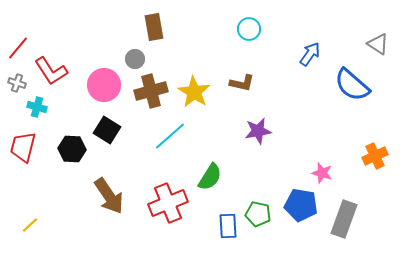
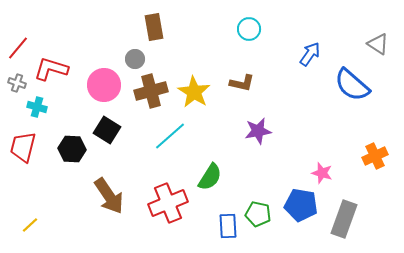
red L-shape: moved 2 px up; rotated 140 degrees clockwise
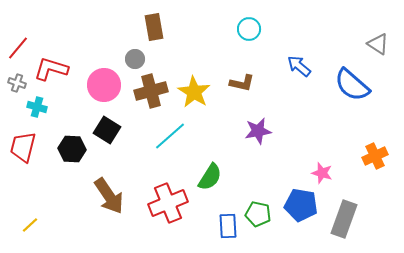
blue arrow: moved 11 px left, 12 px down; rotated 85 degrees counterclockwise
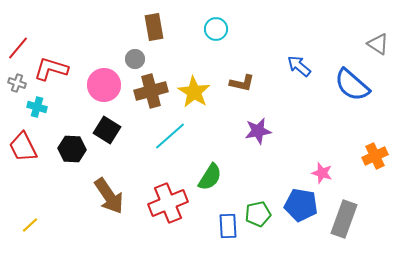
cyan circle: moved 33 px left
red trapezoid: rotated 40 degrees counterclockwise
green pentagon: rotated 25 degrees counterclockwise
